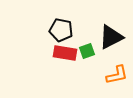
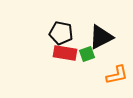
black pentagon: moved 3 px down
black triangle: moved 10 px left
green square: moved 3 px down
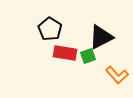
black pentagon: moved 11 px left, 4 px up; rotated 20 degrees clockwise
green square: moved 1 px right, 2 px down
orange L-shape: rotated 60 degrees clockwise
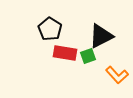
black triangle: moved 1 px up
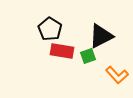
red rectangle: moved 3 px left, 2 px up
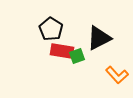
black pentagon: moved 1 px right
black triangle: moved 2 px left, 2 px down
green square: moved 11 px left
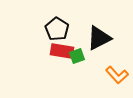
black pentagon: moved 6 px right
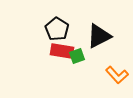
black triangle: moved 2 px up
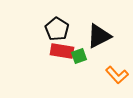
green square: moved 2 px right
